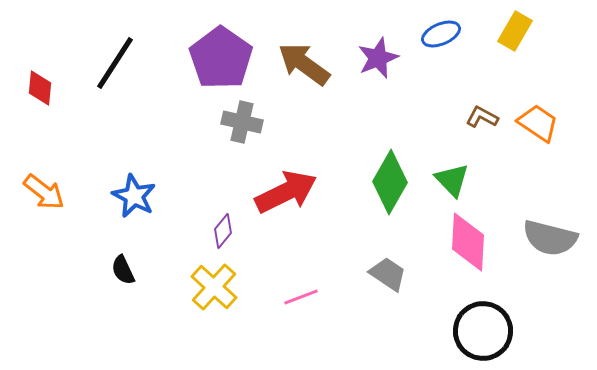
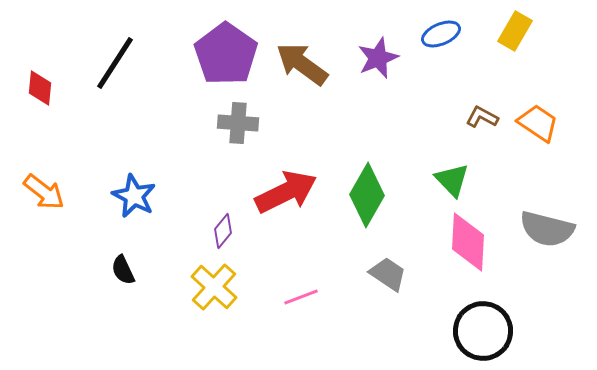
purple pentagon: moved 5 px right, 4 px up
brown arrow: moved 2 px left
gray cross: moved 4 px left, 1 px down; rotated 9 degrees counterclockwise
green diamond: moved 23 px left, 13 px down
gray semicircle: moved 3 px left, 9 px up
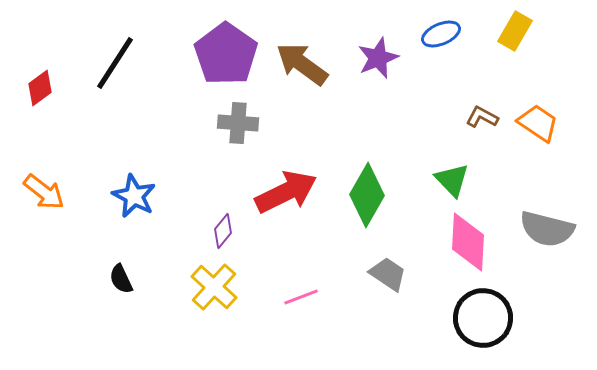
red diamond: rotated 48 degrees clockwise
black semicircle: moved 2 px left, 9 px down
black circle: moved 13 px up
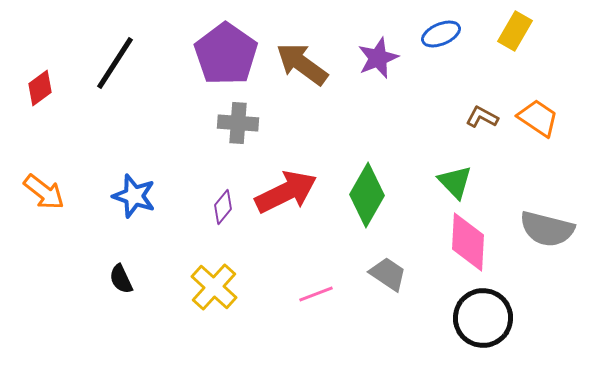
orange trapezoid: moved 5 px up
green triangle: moved 3 px right, 2 px down
blue star: rotated 9 degrees counterclockwise
purple diamond: moved 24 px up
pink line: moved 15 px right, 3 px up
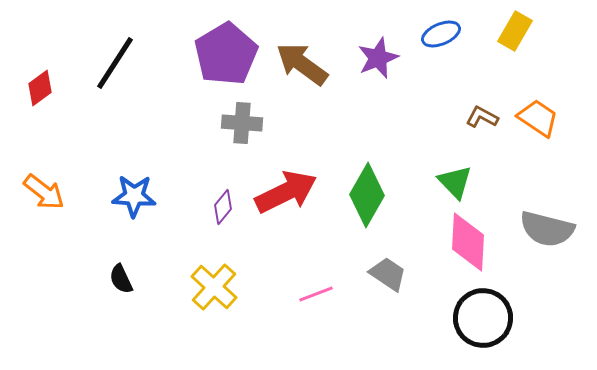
purple pentagon: rotated 6 degrees clockwise
gray cross: moved 4 px right
blue star: rotated 15 degrees counterclockwise
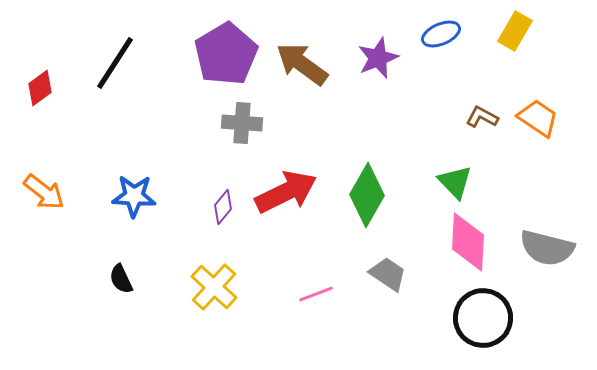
gray semicircle: moved 19 px down
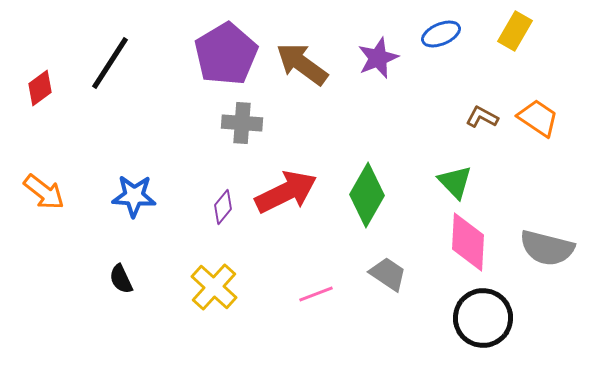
black line: moved 5 px left
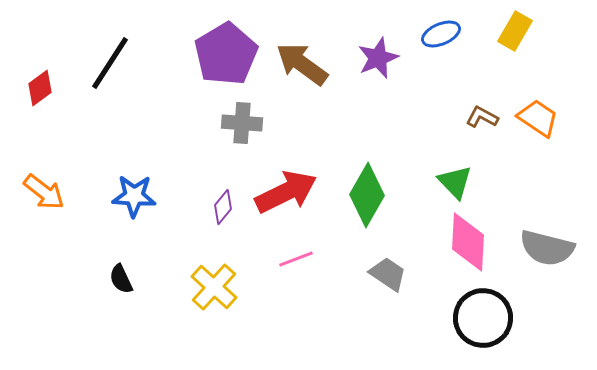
pink line: moved 20 px left, 35 px up
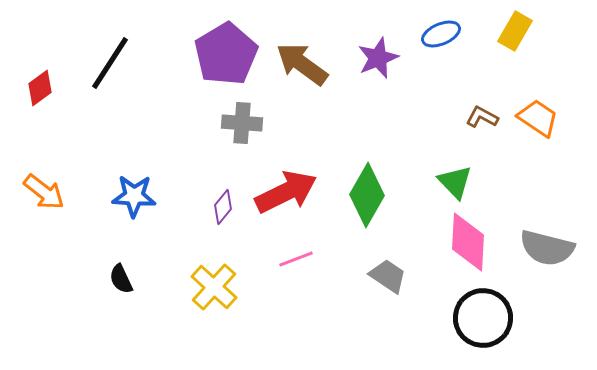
gray trapezoid: moved 2 px down
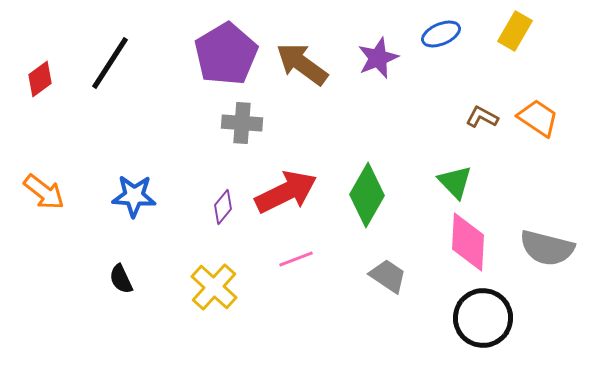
red diamond: moved 9 px up
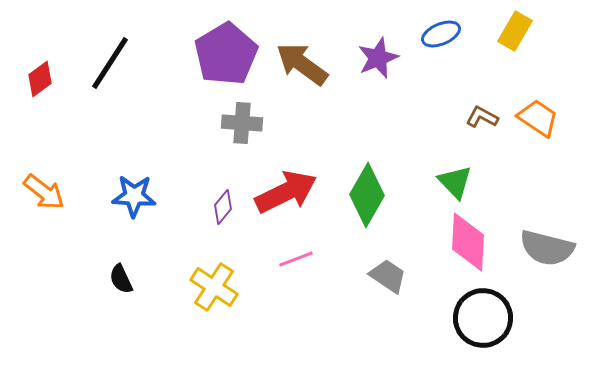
yellow cross: rotated 9 degrees counterclockwise
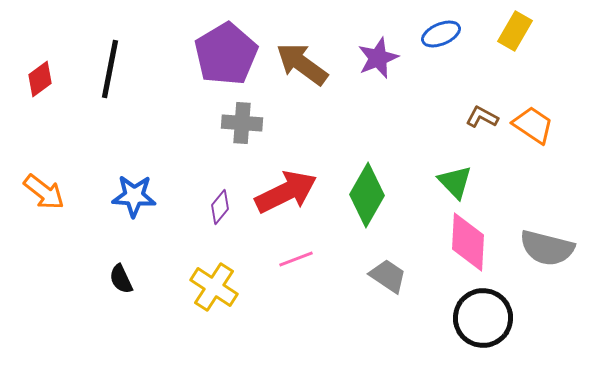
black line: moved 6 px down; rotated 22 degrees counterclockwise
orange trapezoid: moved 5 px left, 7 px down
purple diamond: moved 3 px left
